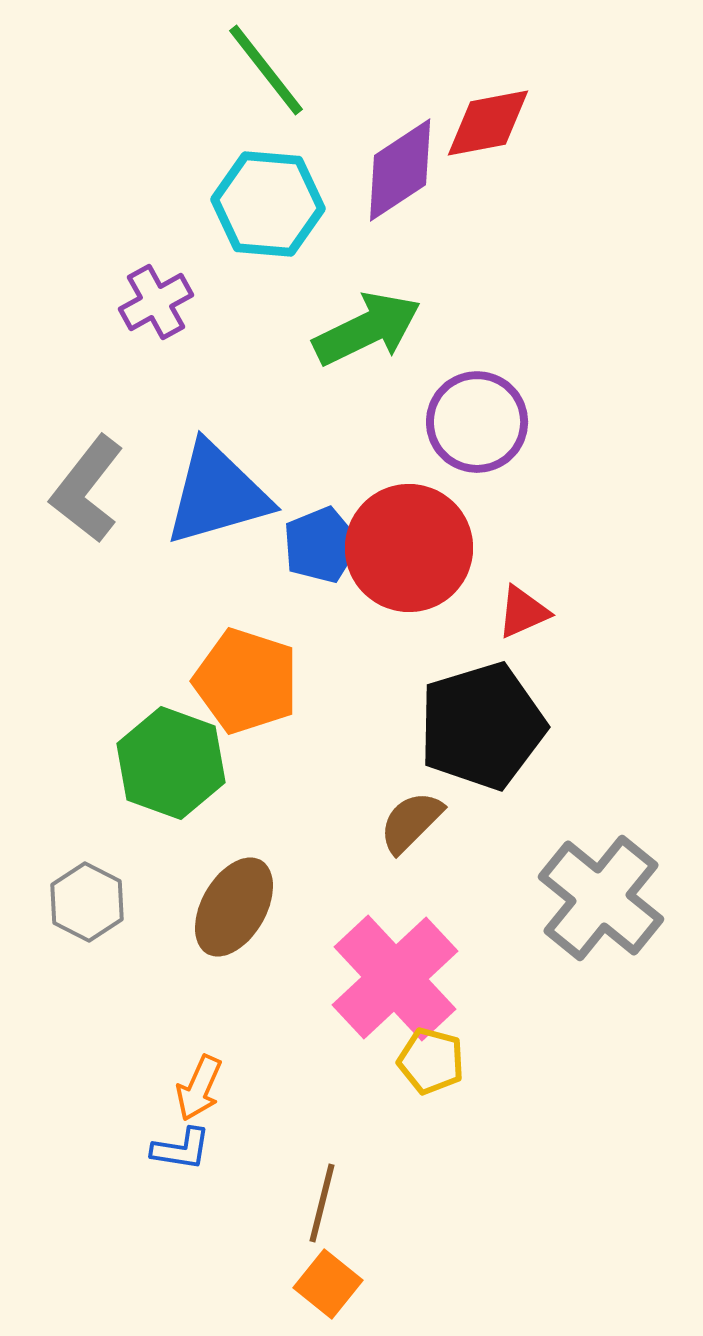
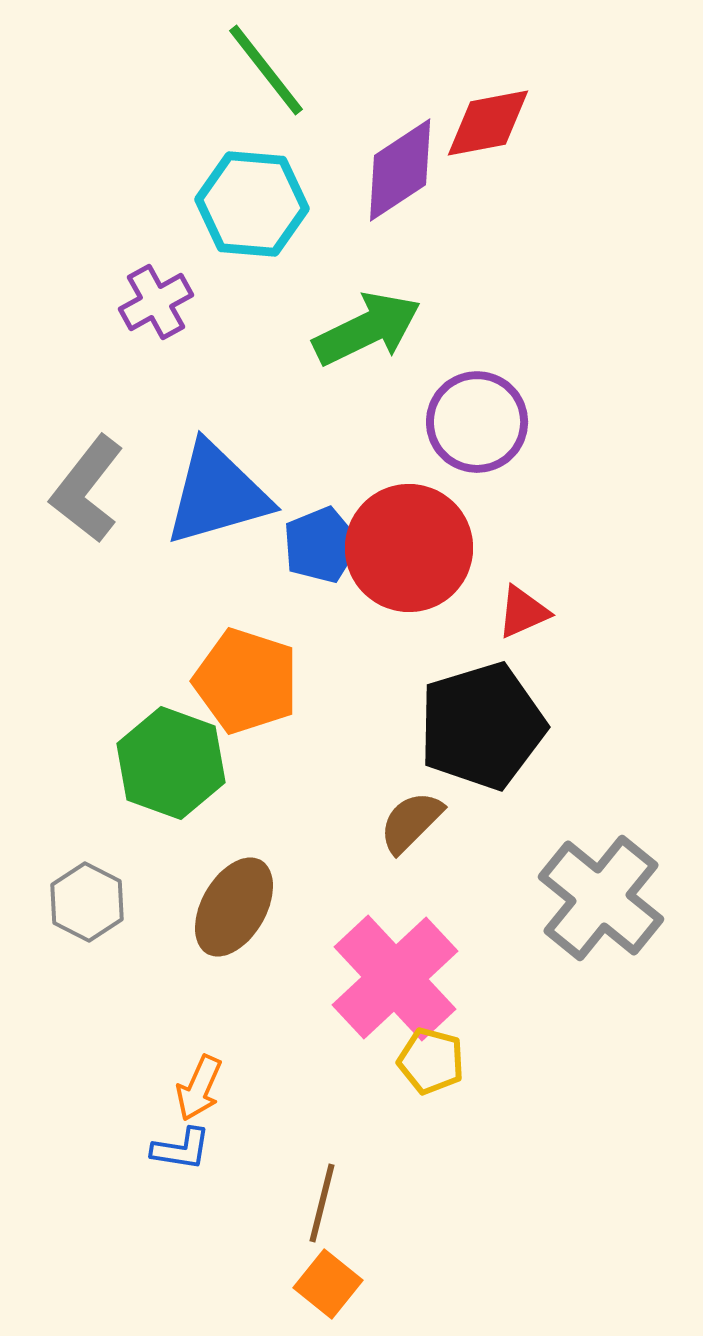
cyan hexagon: moved 16 px left
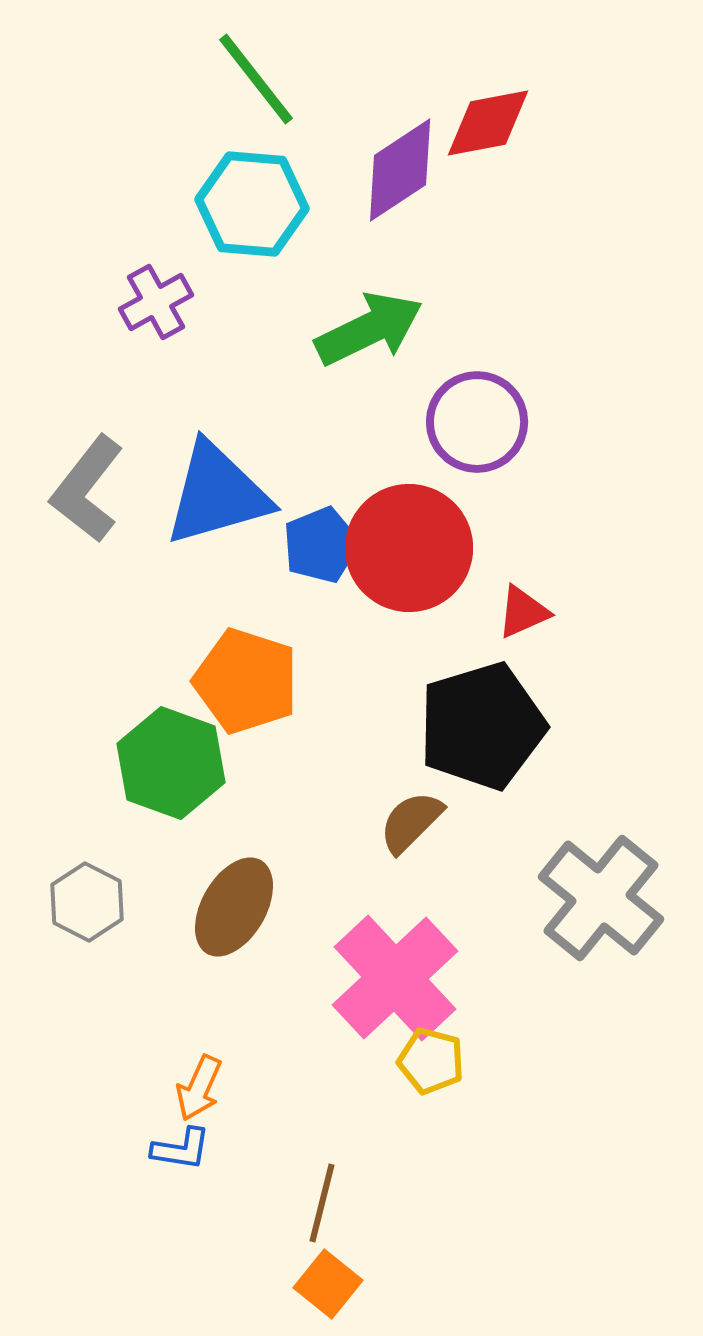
green line: moved 10 px left, 9 px down
green arrow: moved 2 px right
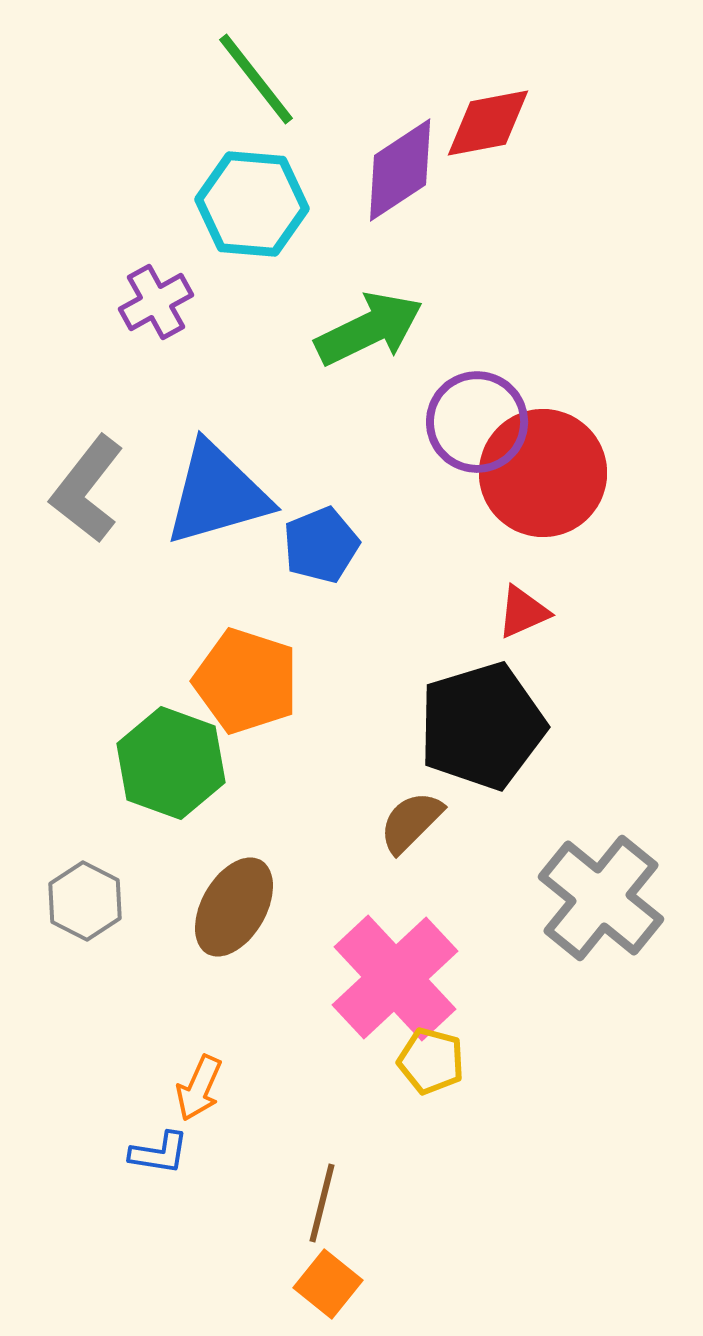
red circle: moved 134 px right, 75 px up
gray hexagon: moved 2 px left, 1 px up
blue L-shape: moved 22 px left, 4 px down
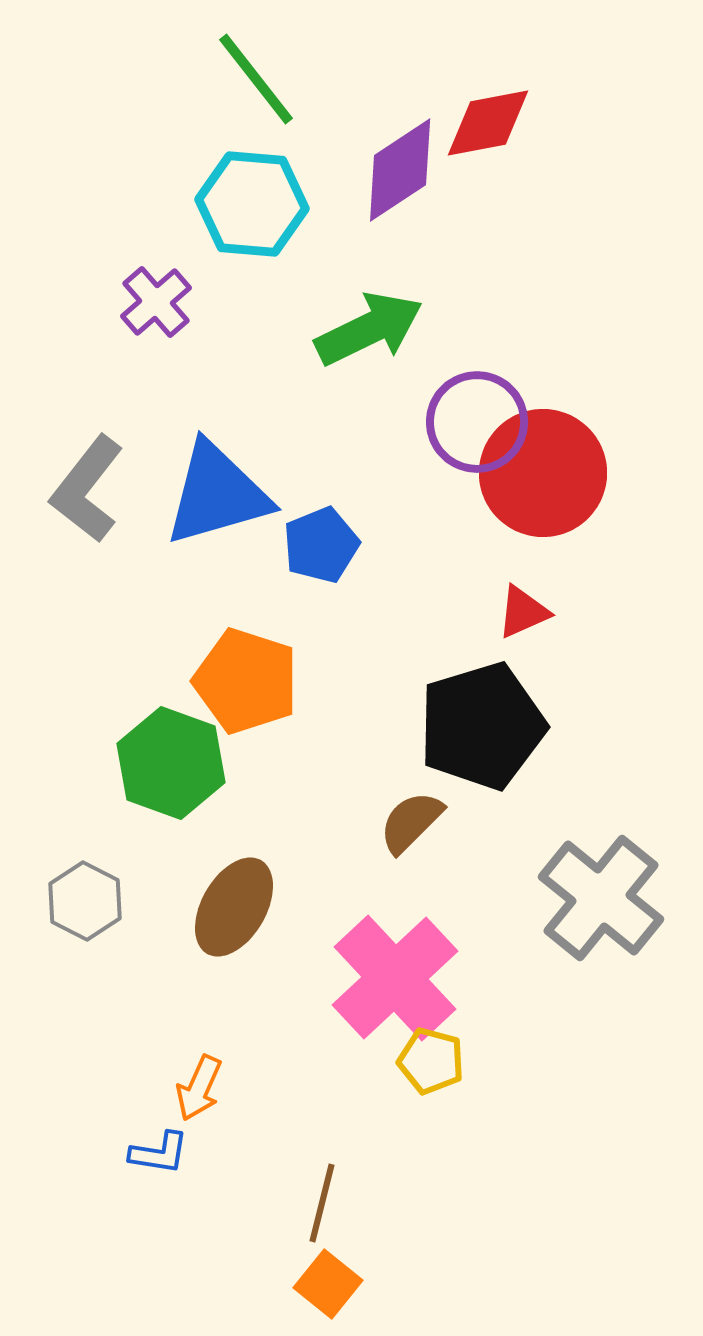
purple cross: rotated 12 degrees counterclockwise
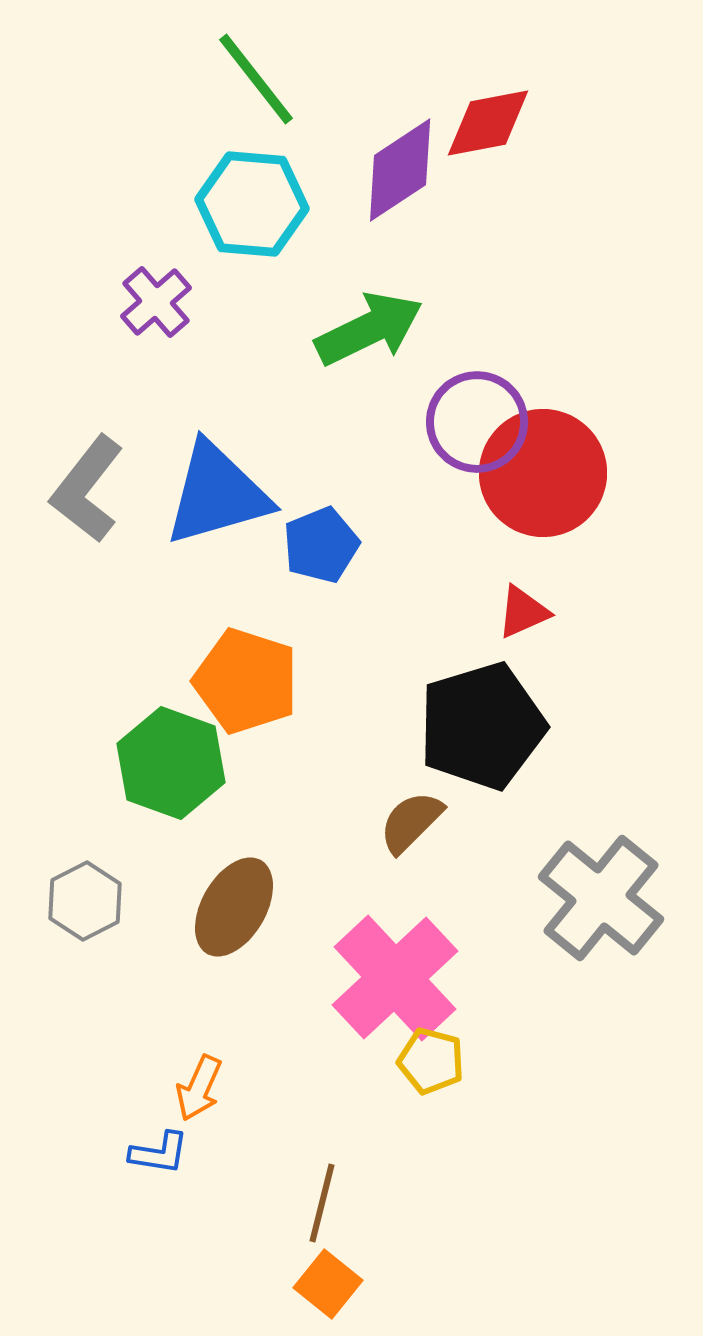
gray hexagon: rotated 6 degrees clockwise
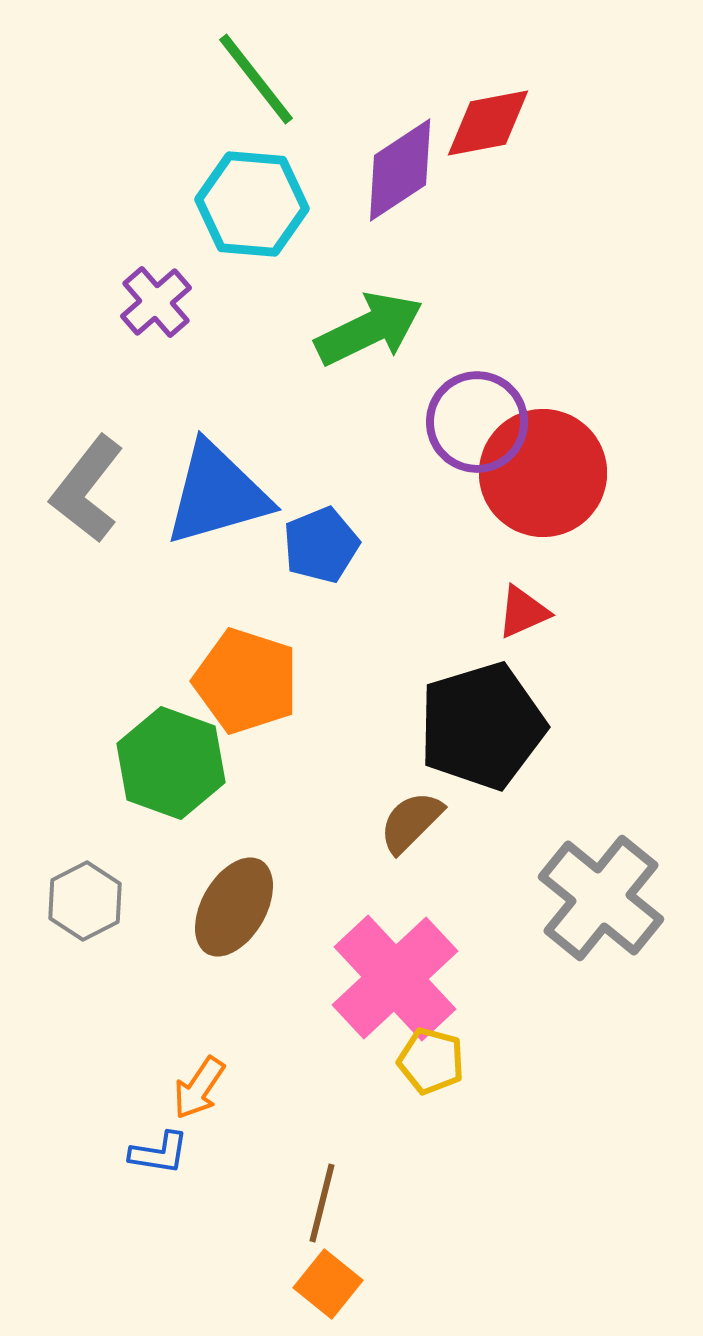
orange arrow: rotated 10 degrees clockwise
